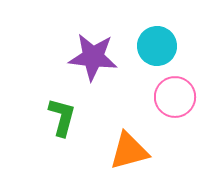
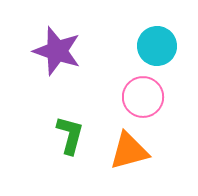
purple star: moved 36 px left, 6 px up; rotated 12 degrees clockwise
pink circle: moved 32 px left
green L-shape: moved 8 px right, 18 px down
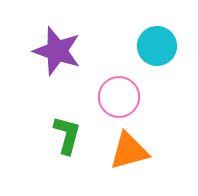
pink circle: moved 24 px left
green L-shape: moved 3 px left
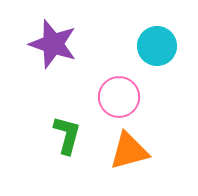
purple star: moved 4 px left, 7 px up
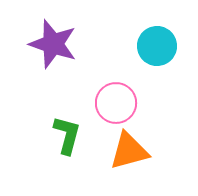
pink circle: moved 3 px left, 6 px down
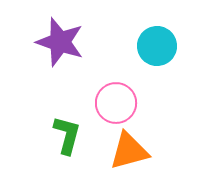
purple star: moved 7 px right, 2 px up
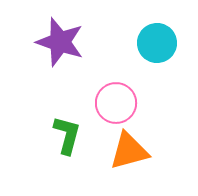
cyan circle: moved 3 px up
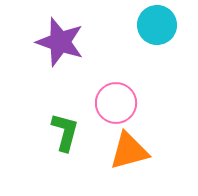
cyan circle: moved 18 px up
green L-shape: moved 2 px left, 3 px up
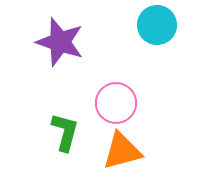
orange triangle: moved 7 px left
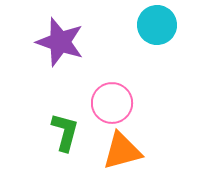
pink circle: moved 4 px left
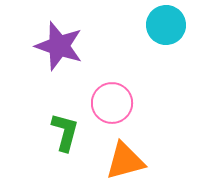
cyan circle: moved 9 px right
purple star: moved 1 px left, 4 px down
orange triangle: moved 3 px right, 10 px down
